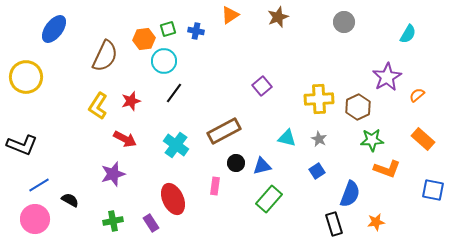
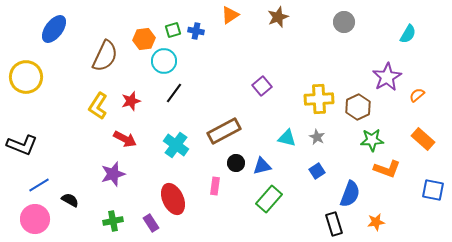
green square at (168, 29): moved 5 px right, 1 px down
gray star at (319, 139): moved 2 px left, 2 px up
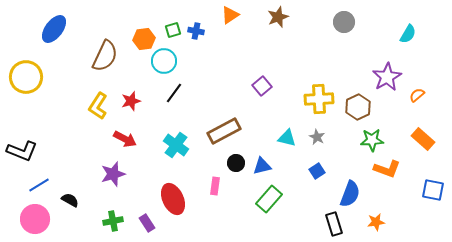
black L-shape at (22, 145): moved 6 px down
purple rectangle at (151, 223): moved 4 px left
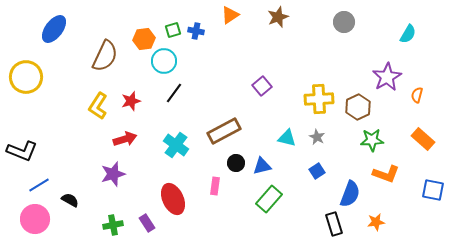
orange semicircle at (417, 95): rotated 35 degrees counterclockwise
red arrow at (125, 139): rotated 45 degrees counterclockwise
orange L-shape at (387, 169): moved 1 px left, 5 px down
green cross at (113, 221): moved 4 px down
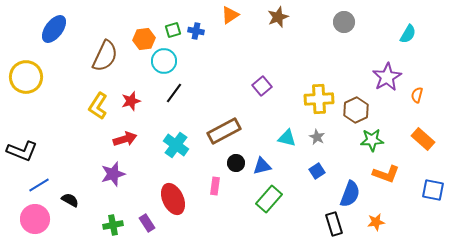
brown hexagon at (358, 107): moved 2 px left, 3 px down
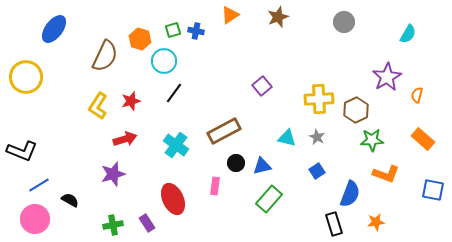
orange hexagon at (144, 39): moved 4 px left; rotated 25 degrees clockwise
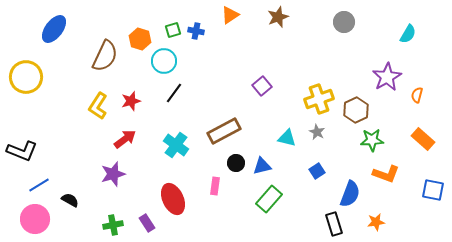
yellow cross at (319, 99): rotated 16 degrees counterclockwise
gray star at (317, 137): moved 5 px up
red arrow at (125, 139): rotated 20 degrees counterclockwise
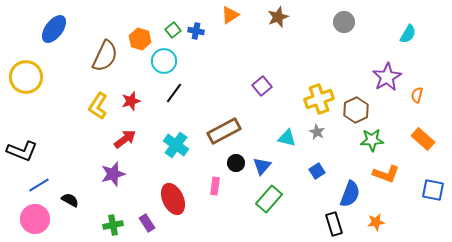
green square at (173, 30): rotated 21 degrees counterclockwise
blue triangle at (262, 166): rotated 36 degrees counterclockwise
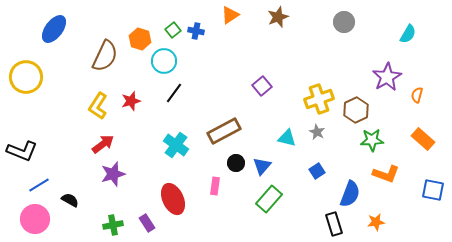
red arrow at (125, 139): moved 22 px left, 5 px down
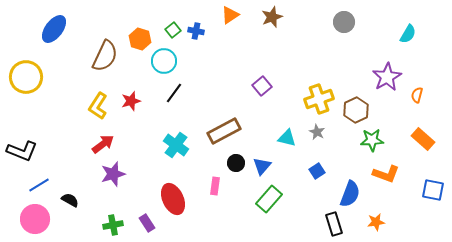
brown star at (278, 17): moved 6 px left
